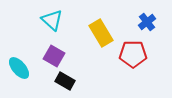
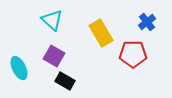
cyan ellipse: rotated 15 degrees clockwise
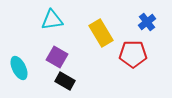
cyan triangle: rotated 50 degrees counterclockwise
purple square: moved 3 px right, 1 px down
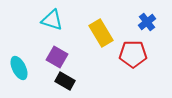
cyan triangle: rotated 25 degrees clockwise
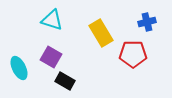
blue cross: rotated 24 degrees clockwise
purple square: moved 6 px left
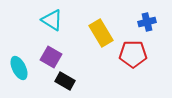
cyan triangle: rotated 15 degrees clockwise
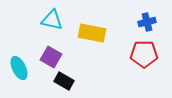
cyan triangle: rotated 20 degrees counterclockwise
yellow rectangle: moved 9 px left; rotated 48 degrees counterclockwise
red pentagon: moved 11 px right
black rectangle: moved 1 px left
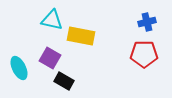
yellow rectangle: moved 11 px left, 3 px down
purple square: moved 1 px left, 1 px down
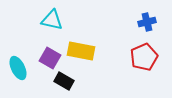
yellow rectangle: moved 15 px down
red pentagon: moved 3 px down; rotated 24 degrees counterclockwise
cyan ellipse: moved 1 px left
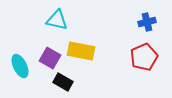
cyan triangle: moved 5 px right
cyan ellipse: moved 2 px right, 2 px up
black rectangle: moved 1 px left, 1 px down
